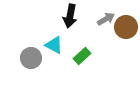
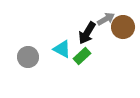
black arrow: moved 17 px right, 17 px down; rotated 20 degrees clockwise
brown circle: moved 3 px left
cyan triangle: moved 8 px right, 4 px down
gray circle: moved 3 px left, 1 px up
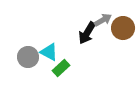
gray arrow: moved 3 px left, 1 px down
brown circle: moved 1 px down
cyan triangle: moved 13 px left, 3 px down
green rectangle: moved 21 px left, 12 px down
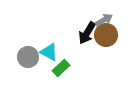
gray arrow: moved 1 px right
brown circle: moved 17 px left, 7 px down
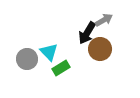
brown circle: moved 6 px left, 14 px down
cyan triangle: rotated 18 degrees clockwise
gray circle: moved 1 px left, 2 px down
green rectangle: rotated 12 degrees clockwise
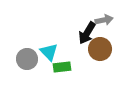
gray arrow: rotated 18 degrees clockwise
green rectangle: moved 1 px right, 1 px up; rotated 24 degrees clockwise
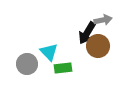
gray arrow: moved 1 px left
brown circle: moved 2 px left, 3 px up
gray circle: moved 5 px down
green rectangle: moved 1 px right, 1 px down
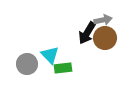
brown circle: moved 7 px right, 8 px up
cyan triangle: moved 1 px right, 3 px down
